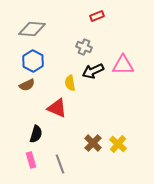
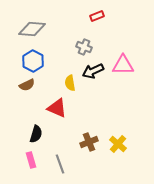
brown cross: moved 4 px left, 1 px up; rotated 24 degrees clockwise
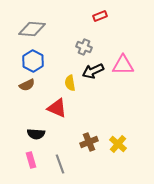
red rectangle: moved 3 px right
black semicircle: rotated 78 degrees clockwise
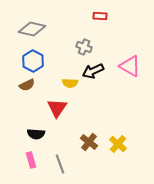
red rectangle: rotated 24 degrees clockwise
gray diamond: rotated 8 degrees clockwise
pink triangle: moved 7 px right, 1 px down; rotated 30 degrees clockwise
yellow semicircle: rotated 77 degrees counterclockwise
red triangle: rotated 40 degrees clockwise
brown cross: rotated 30 degrees counterclockwise
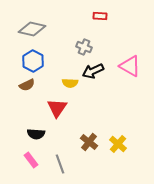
pink rectangle: rotated 21 degrees counterclockwise
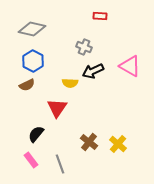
black semicircle: rotated 126 degrees clockwise
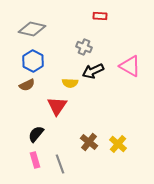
red triangle: moved 2 px up
pink rectangle: moved 4 px right; rotated 21 degrees clockwise
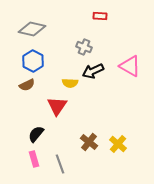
pink rectangle: moved 1 px left, 1 px up
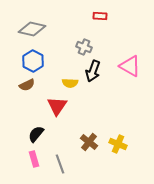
black arrow: rotated 45 degrees counterclockwise
yellow cross: rotated 18 degrees counterclockwise
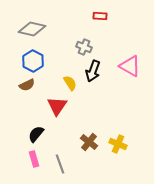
yellow semicircle: rotated 126 degrees counterclockwise
